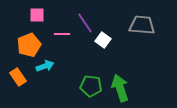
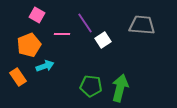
pink square: rotated 28 degrees clockwise
white square: rotated 21 degrees clockwise
green arrow: rotated 32 degrees clockwise
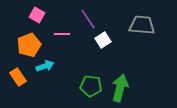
purple line: moved 3 px right, 4 px up
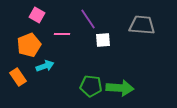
white square: rotated 28 degrees clockwise
green arrow: rotated 80 degrees clockwise
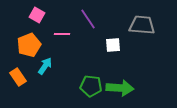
white square: moved 10 px right, 5 px down
cyan arrow: rotated 36 degrees counterclockwise
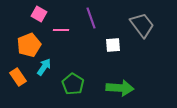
pink square: moved 2 px right, 1 px up
purple line: moved 3 px right, 1 px up; rotated 15 degrees clockwise
gray trapezoid: rotated 48 degrees clockwise
pink line: moved 1 px left, 4 px up
cyan arrow: moved 1 px left, 1 px down
green pentagon: moved 18 px left, 2 px up; rotated 25 degrees clockwise
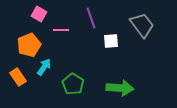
white square: moved 2 px left, 4 px up
